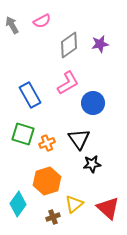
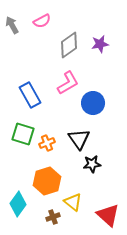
yellow triangle: moved 1 px left, 2 px up; rotated 42 degrees counterclockwise
red triangle: moved 7 px down
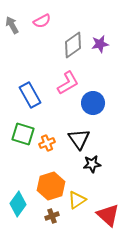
gray diamond: moved 4 px right
orange hexagon: moved 4 px right, 5 px down
yellow triangle: moved 4 px right, 2 px up; rotated 48 degrees clockwise
brown cross: moved 1 px left, 1 px up
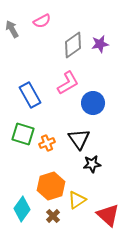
gray arrow: moved 4 px down
cyan diamond: moved 4 px right, 5 px down
brown cross: moved 1 px right; rotated 24 degrees counterclockwise
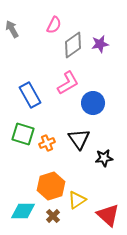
pink semicircle: moved 12 px right, 4 px down; rotated 36 degrees counterclockwise
black star: moved 12 px right, 6 px up
cyan diamond: moved 1 px right, 2 px down; rotated 55 degrees clockwise
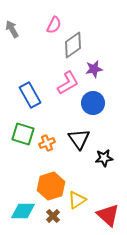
purple star: moved 6 px left, 25 px down
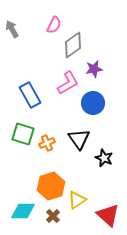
black star: rotated 30 degrees clockwise
